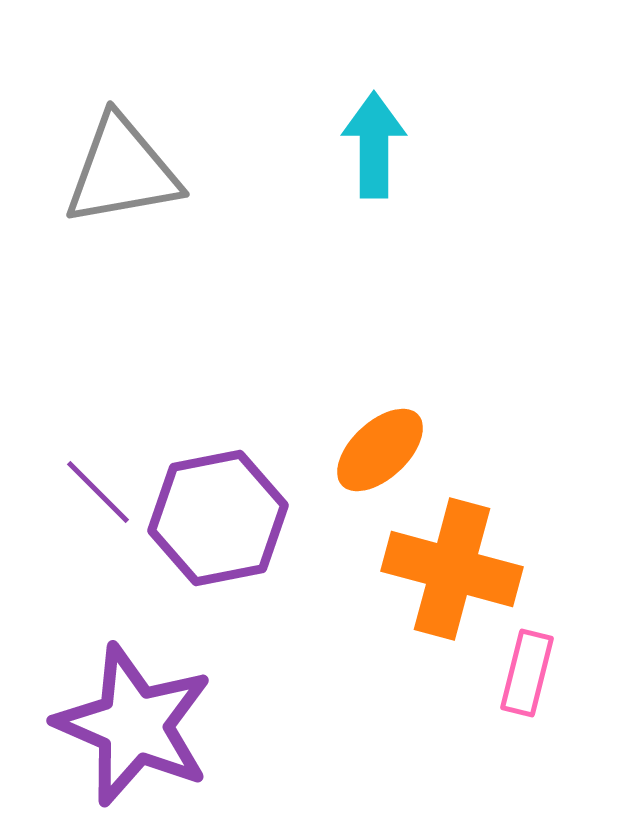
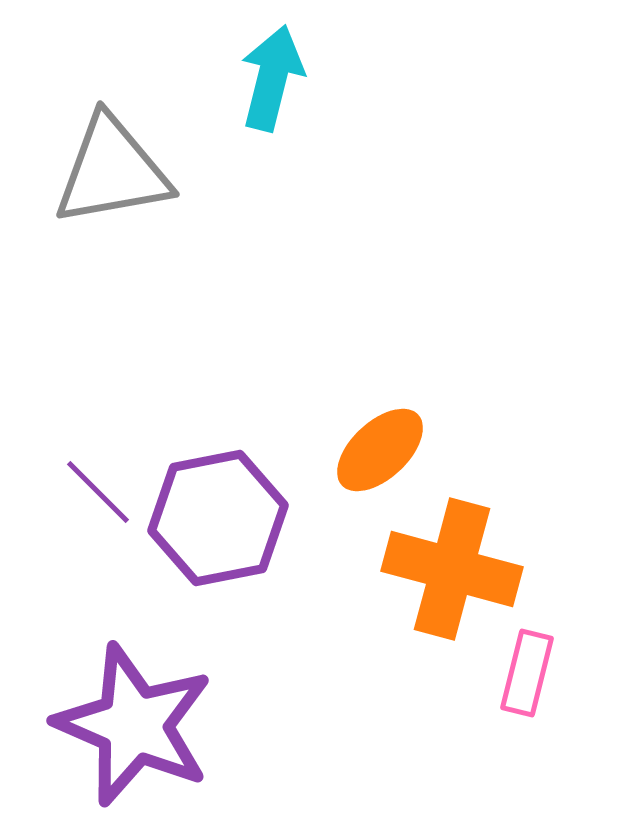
cyan arrow: moved 102 px left, 67 px up; rotated 14 degrees clockwise
gray triangle: moved 10 px left
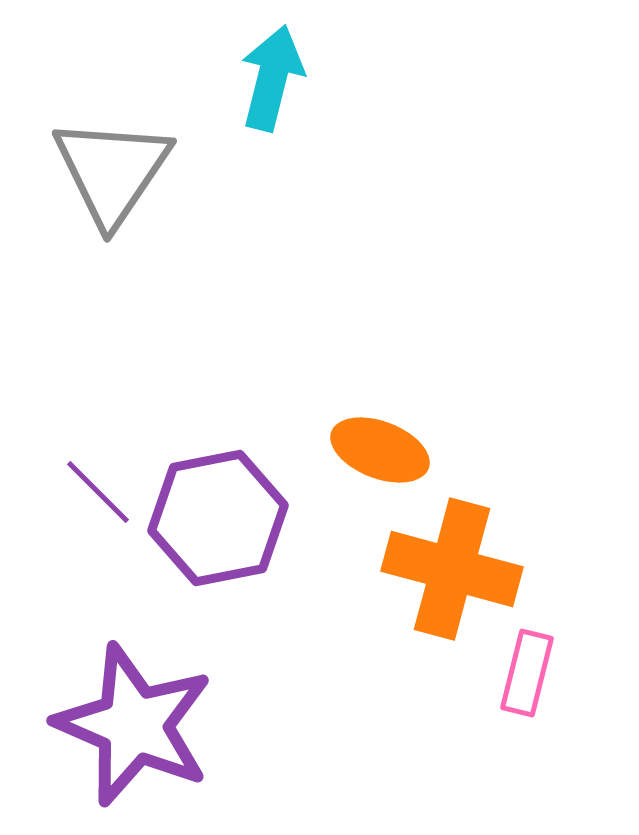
gray triangle: rotated 46 degrees counterclockwise
orange ellipse: rotated 64 degrees clockwise
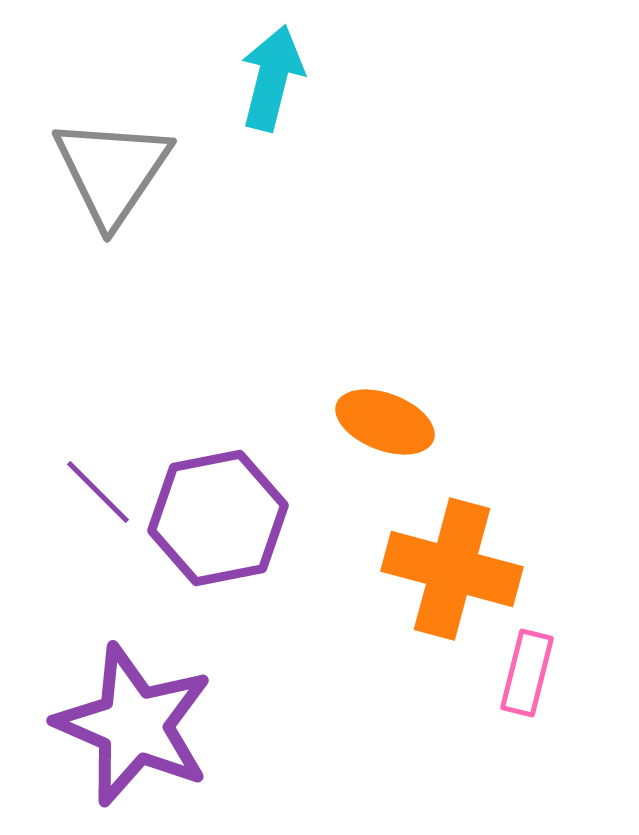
orange ellipse: moved 5 px right, 28 px up
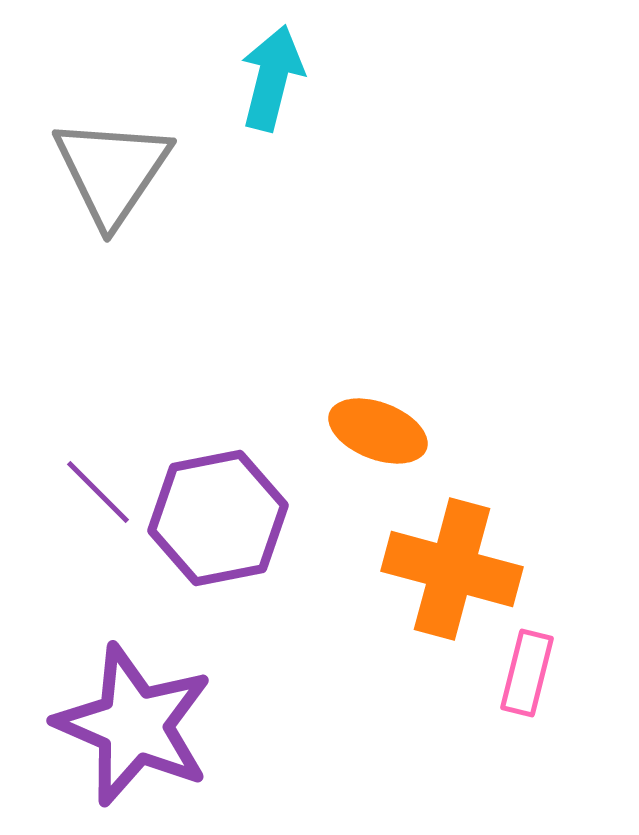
orange ellipse: moved 7 px left, 9 px down
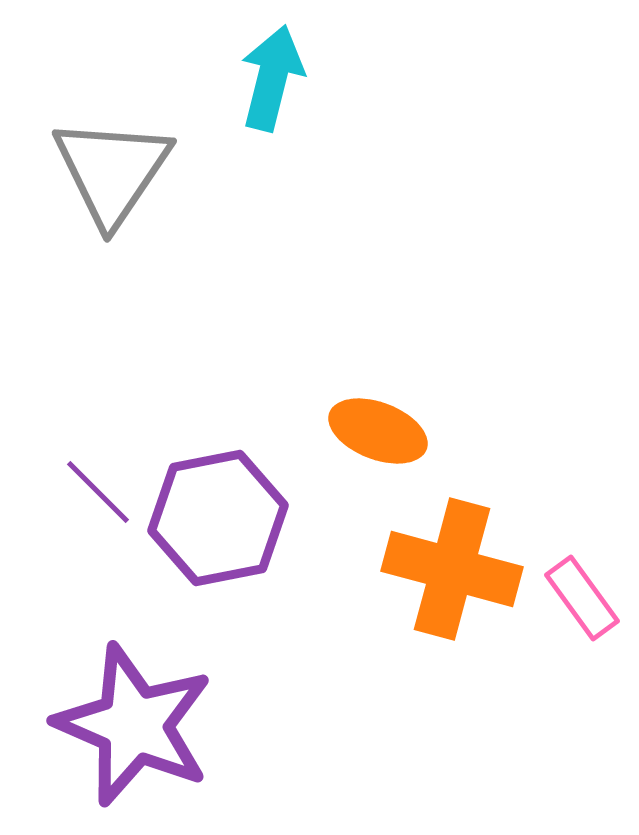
pink rectangle: moved 55 px right, 75 px up; rotated 50 degrees counterclockwise
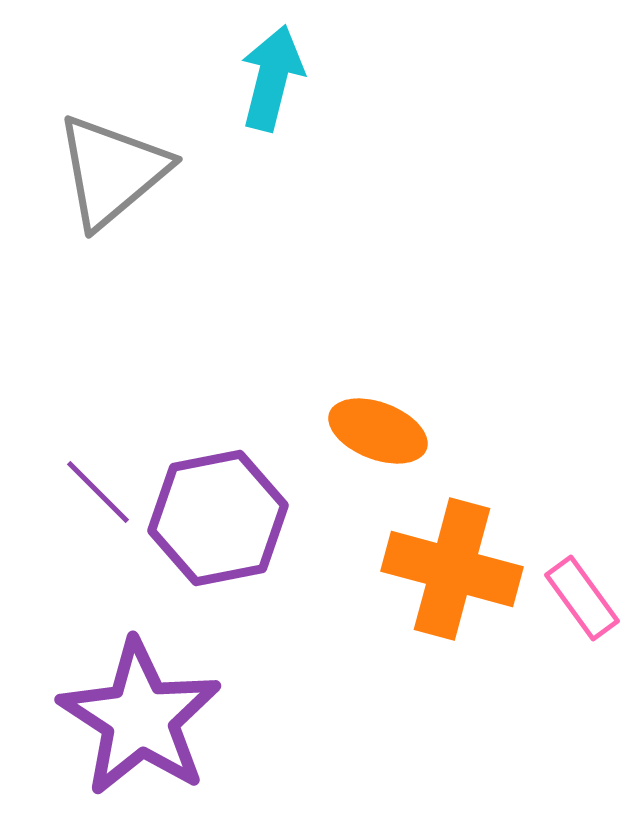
gray triangle: rotated 16 degrees clockwise
purple star: moved 6 px right, 7 px up; rotated 10 degrees clockwise
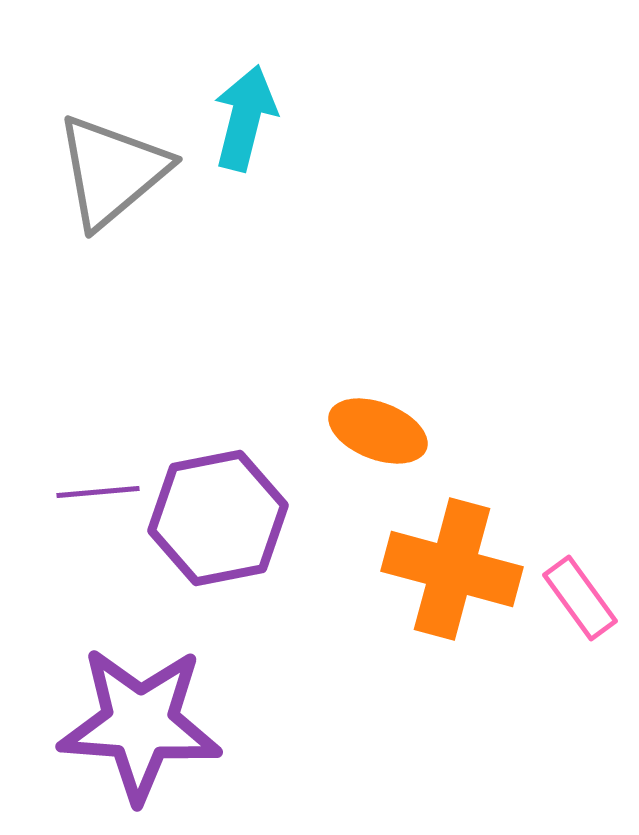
cyan arrow: moved 27 px left, 40 px down
purple line: rotated 50 degrees counterclockwise
pink rectangle: moved 2 px left
purple star: moved 6 px down; rotated 29 degrees counterclockwise
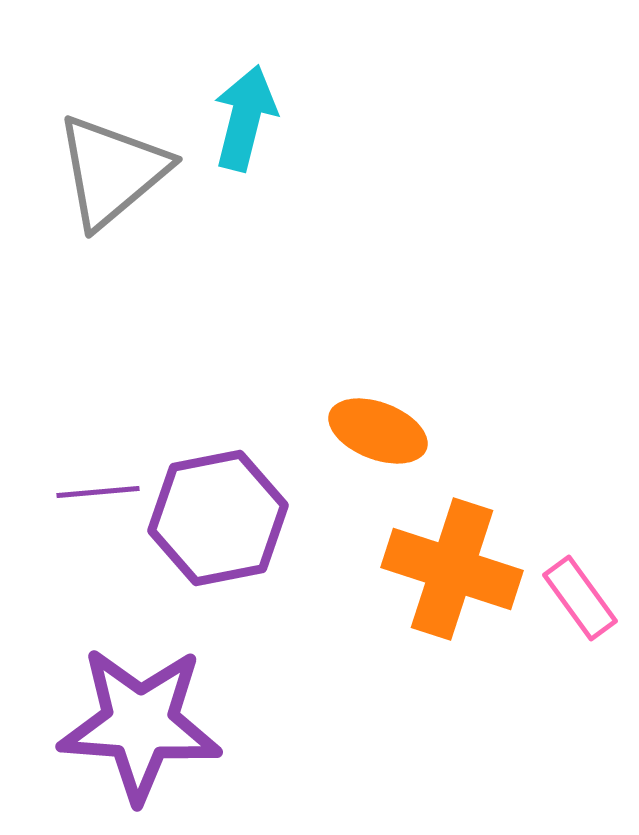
orange cross: rotated 3 degrees clockwise
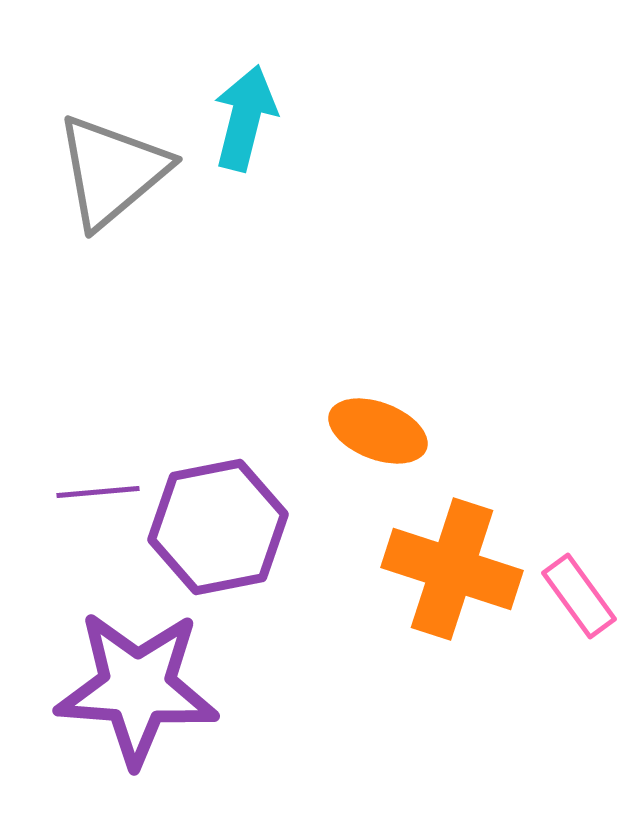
purple hexagon: moved 9 px down
pink rectangle: moved 1 px left, 2 px up
purple star: moved 3 px left, 36 px up
